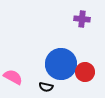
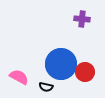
pink semicircle: moved 6 px right
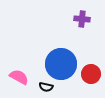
red circle: moved 6 px right, 2 px down
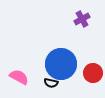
purple cross: rotated 35 degrees counterclockwise
red circle: moved 2 px right, 1 px up
black semicircle: moved 5 px right, 4 px up
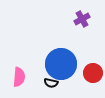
pink semicircle: rotated 66 degrees clockwise
